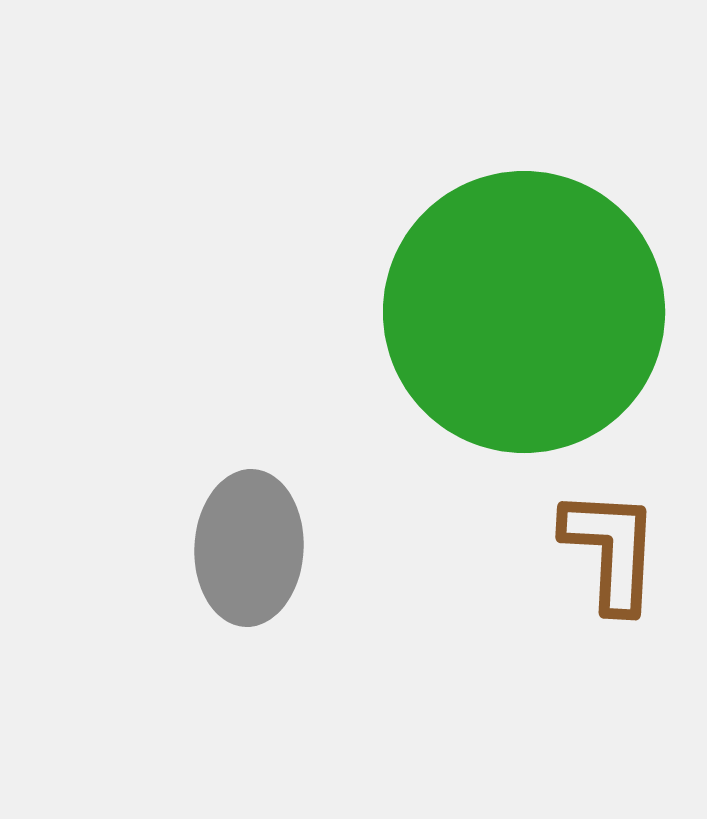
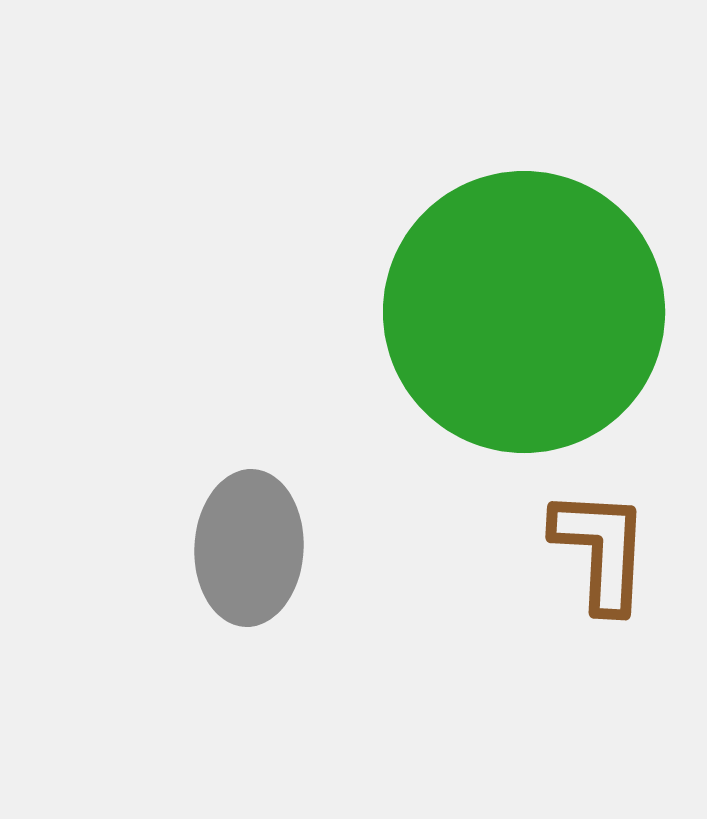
brown L-shape: moved 10 px left
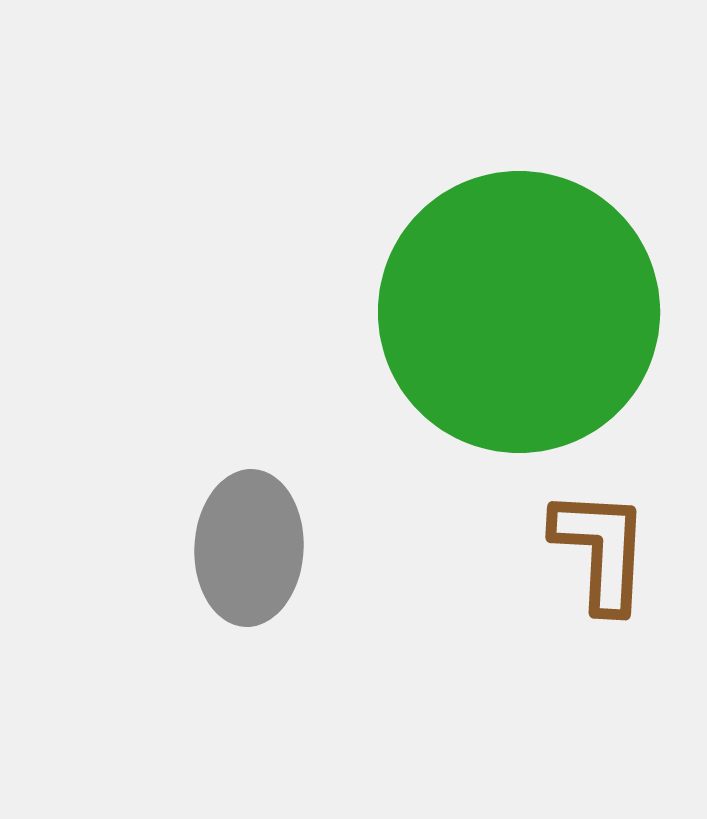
green circle: moved 5 px left
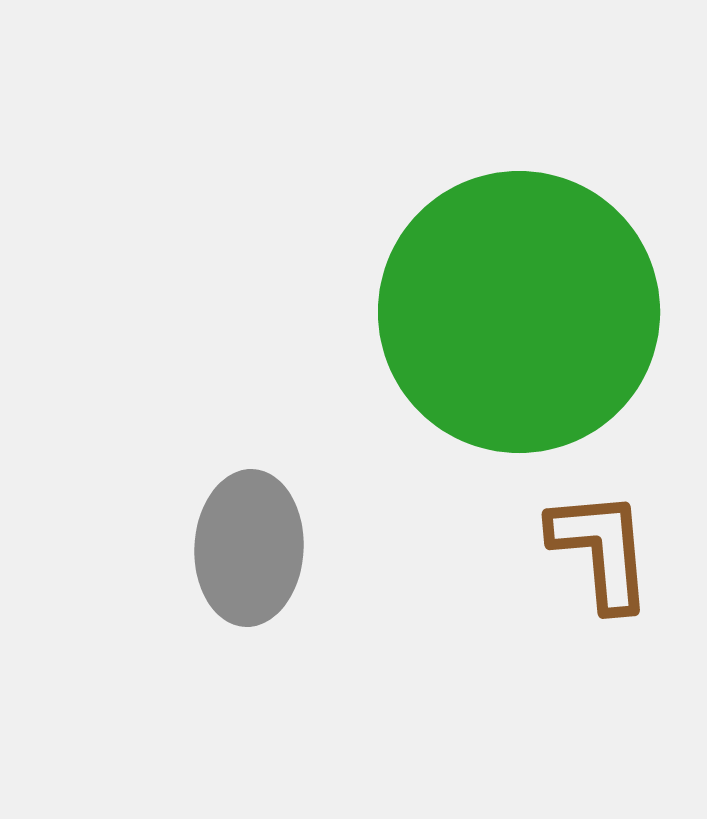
brown L-shape: rotated 8 degrees counterclockwise
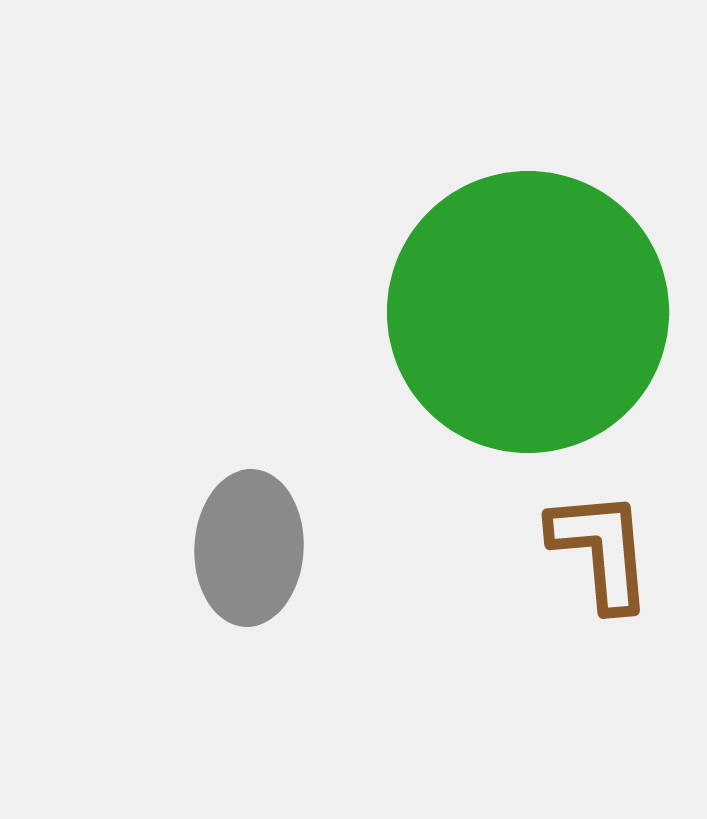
green circle: moved 9 px right
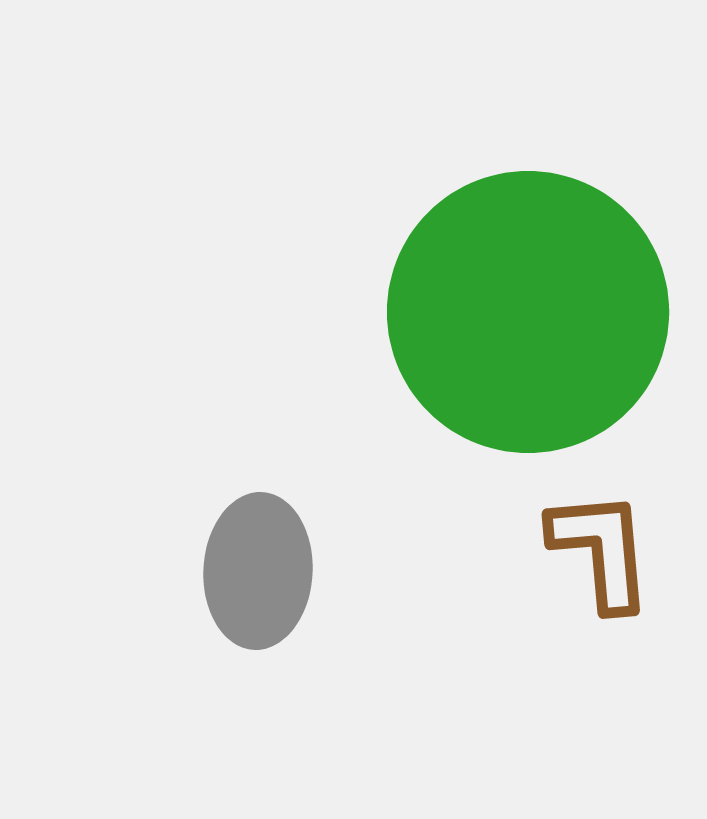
gray ellipse: moved 9 px right, 23 px down
